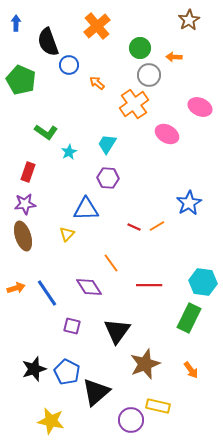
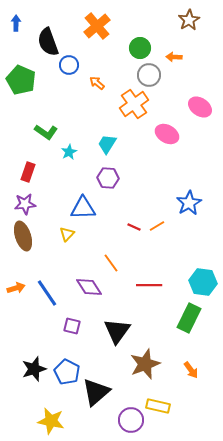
pink ellipse at (200, 107): rotated 10 degrees clockwise
blue triangle at (86, 209): moved 3 px left, 1 px up
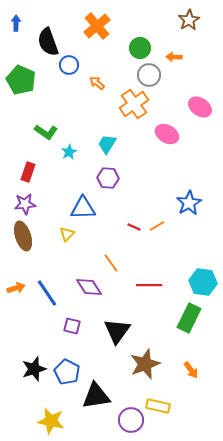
black triangle at (96, 392): moved 4 px down; rotated 32 degrees clockwise
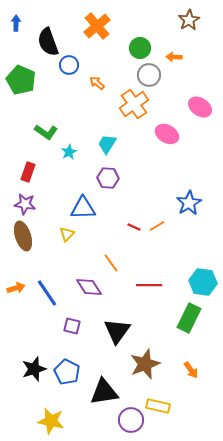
purple star at (25, 204): rotated 15 degrees clockwise
black triangle at (96, 396): moved 8 px right, 4 px up
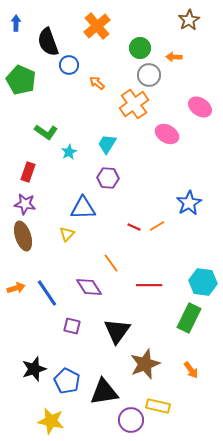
blue pentagon at (67, 372): moved 9 px down
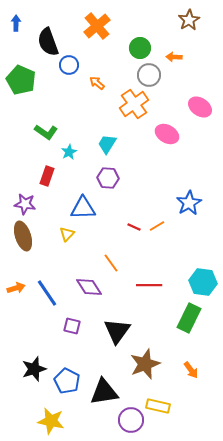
red rectangle at (28, 172): moved 19 px right, 4 px down
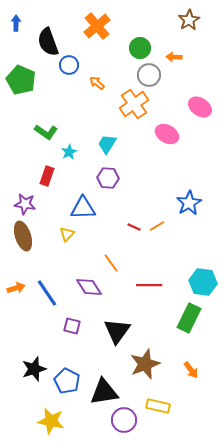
purple circle at (131, 420): moved 7 px left
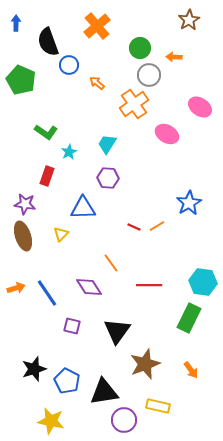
yellow triangle at (67, 234): moved 6 px left
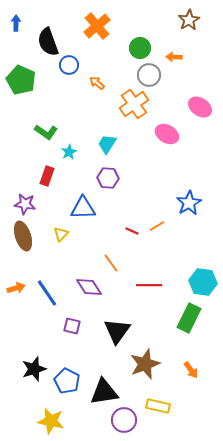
red line at (134, 227): moved 2 px left, 4 px down
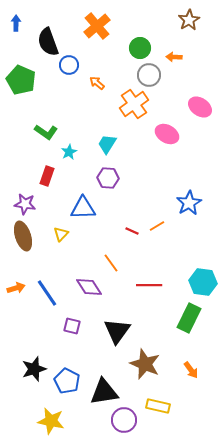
brown star at (145, 364): rotated 28 degrees counterclockwise
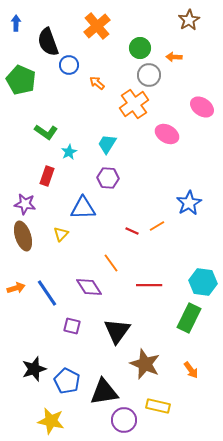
pink ellipse at (200, 107): moved 2 px right
